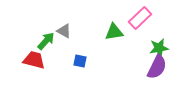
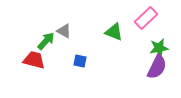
pink rectangle: moved 6 px right
green triangle: rotated 30 degrees clockwise
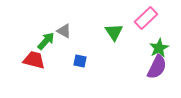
green triangle: rotated 36 degrees clockwise
green star: rotated 18 degrees counterclockwise
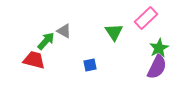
blue square: moved 10 px right, 4 px down; rotated 24 degrees counterclockwise
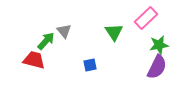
gray triangle: rotated 21 degrees clockwise
green star: moved 3 px up; rotated 18 degrees clockwise
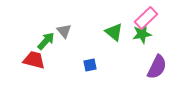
green triangle: rotated 18 degrees counterclockwise
green star: moved 17 px left, 11 px up
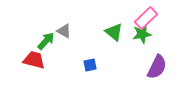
gray triangle: rotated 21 degrees counterclockwise
